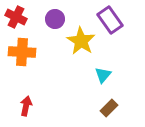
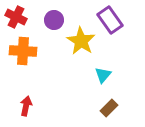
purple circle: moved 1 px left, 1 px down
orange cross: moved 1 px right, 1 px up
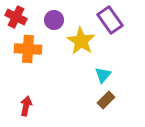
orange cross: moved 5 px right, 2 px up
brown rectangle: moved 3 px left, 8 px up
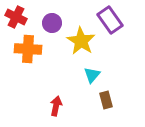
purple circle: moved 2 px left, 3 px down
cyan triangle: moved 11 px left
brown rectangle: rotated 60 degrees counterclockwise
red arrow: moved 30 px right
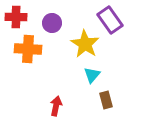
red cross: rotated 25 degrees counterclockwise
yellow star: moved 4 px right, 3 px down
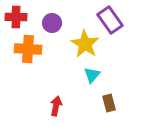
brown rectangle: moved 3 px right, 3 px down
